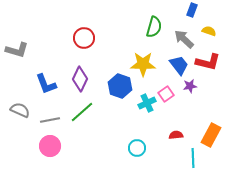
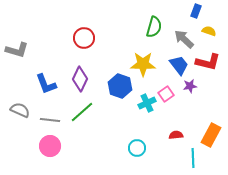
blue rectangle: moved 4 px right, 1 px down
gray line: rotated 18 degrees clockwise
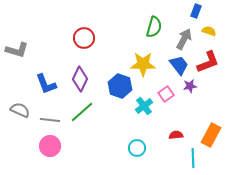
gray arrow: rotated 75 degrees clockwise
red L-shape: rotated 35 degrees counterclockwise
cyan cross: moved 3 px left, 3 px down; rotated 12 degrees counterclockwise
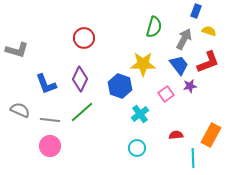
cyan cross: moved 4 px left, 8 px down
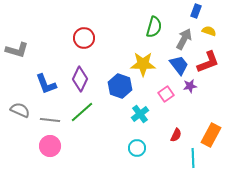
red semicircle: rotated 120 degrees clockwise
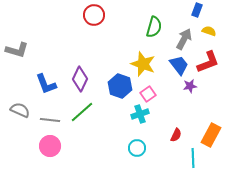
blue rectangle: moved 1 px right, 1 px up
red circle: moved 10 px right, 23 px up
yellow star: rotated 20 degrees clockwise
pink square: moved 18 px left
cyan cross: rotated 18 degrees clockwise
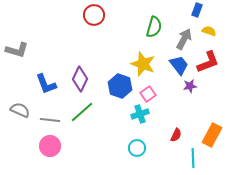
orange rectangle: moved 1 px right
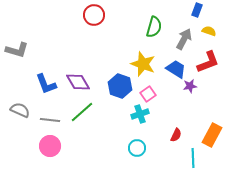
blue trapezoid: moved 3 px left, 4 px down; rotated 20 degrees counterclockwise
purple diamond: moved 2 px left, 3 px down; rotated 55 degrees counterclockwise
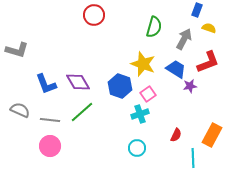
yellow semicircle: moved 3 px up
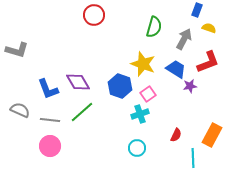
blue L-shape: moved 2 px right, 5 px down
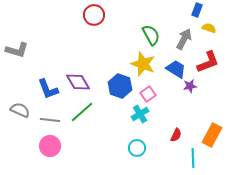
green semicircle: moved 3 px left, 8 px down; rotated 45 degrees counterclockwise
cyan cross: rotated 12 degrees counterclockwise
